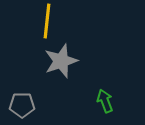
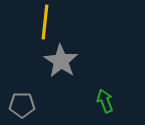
yellow line: moved 2 px left, 1 px down
gray star: rotated 20 degrees counterclockwise
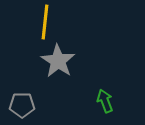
gray star: moved 3 px left
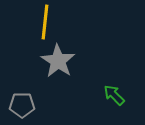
green arrow: moved 9 px right, 6 px up; rotated 25 degrees counterclockwise
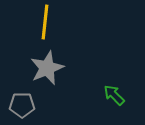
gray star: moved 11 px left, 7 px down; rotated 16 degrees clockwise
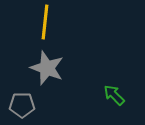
gray star: rotated 28 degrees counterclockwise
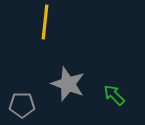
gray star: moved 21 px right, 16 px down
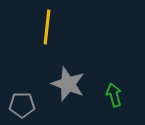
yellow line: moved 2 px right, 5 px down
green arrow: rotated 30 degrees clockwise
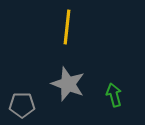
yellow line: moved 20 px right
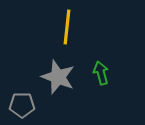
gray star: moved 10 px left, 7 px up
green arrow: moved 13 px left, 22 px up
